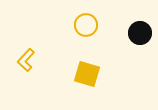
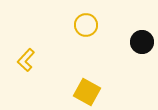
black circle: moved 2 px right, 9 px down
yellow square: moved 18 px down; rotated 12 degrees clockwise
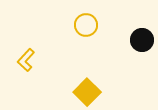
black circle: moved 2 px up
yellow square: rotated 16 degrees clockwise
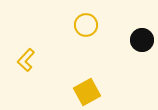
yellow square: rotated 16 degrees clockwise
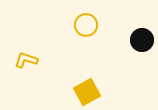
yellow L-shape: rotated 65 degrees clockwise
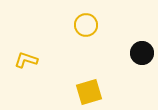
black circle: moved 13 px down
yellow square: moved 2 px right; rotated 12 degrees clockwise
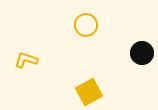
yellow square: rotated 12 degrees counterclockwise
